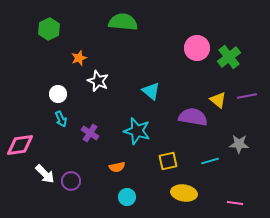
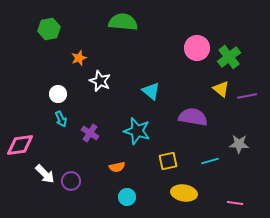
green hexagon: rotated 15 degrees clockwise
white star: moved 2 px right
yellow triangle: moved 3 px right, 11 px up
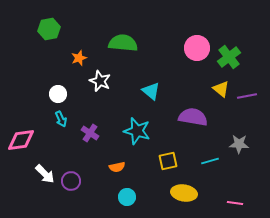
green semicircle: moved 21 px down
pink diamond: moved 1 px right, 5 px up
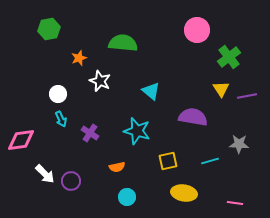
pink circle: moved 18 px up
yellow triangle: rotated 18 degrees clockwise
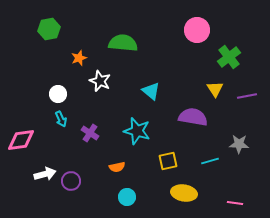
yellow triangle: moved 6 px left
white arrow: rotated 60 degrees counterclockwise
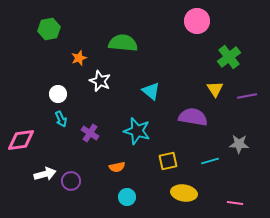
pink circle: moved 9 px up
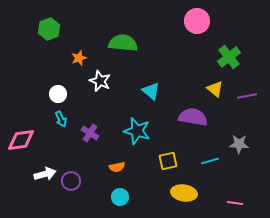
green hexagon: rotated 10 degrees counterclockwise
yellow triangle: rotated 18 degrees counterclockwise
cyan circle: moved 7 px left
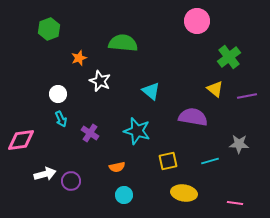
cyan circle: moved 4 px right, 2 px up
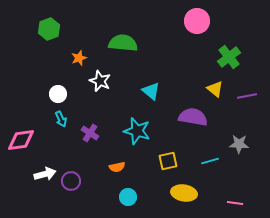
cyan circle: moved 4 px right, 2 px down
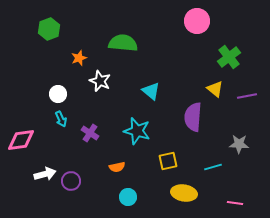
purple semicircle: rotated 96 degrees counterclockwise
cyan line: moved 3 px right, 6 px down
